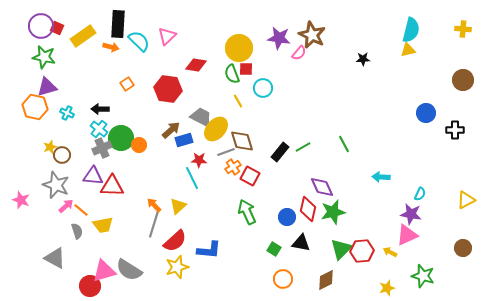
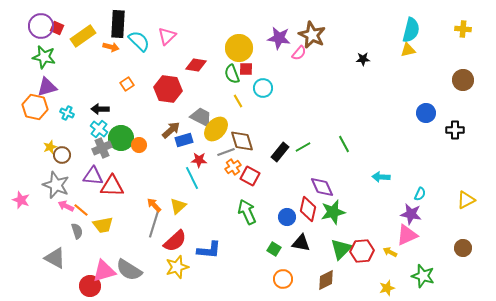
pink arrow at (66, 206): rotated 112 degrees counterclockwise
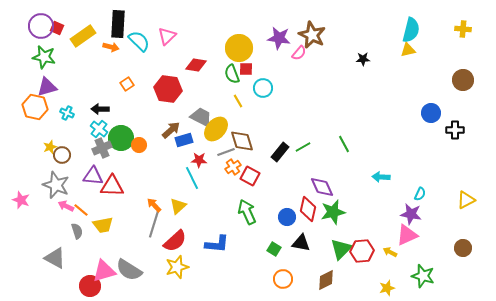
blue circle at (426, 113): moved 5 px right
blue L-shape at (209, 250): moved 8 px right, 6 px up
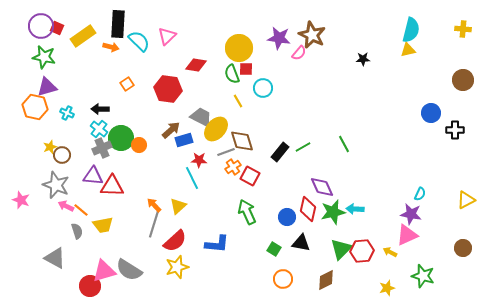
cyan arrow at (381, 177): moved 26 px left, 32 px down
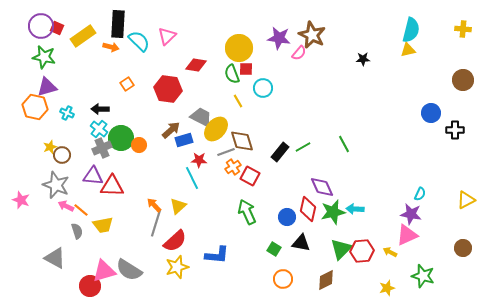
gray line at (154, 224): moved 2 px right, 1 px up
blue L-shape at (217, 244): moved 11 px down
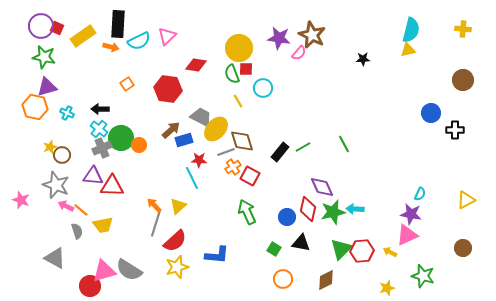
cyan semicircle at (139, 41): rotated 110 degrees clockwise
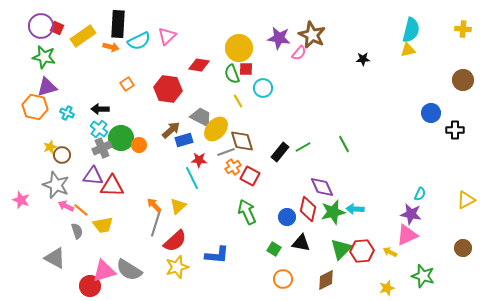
red diamond at (196, 65): moved 3 px right
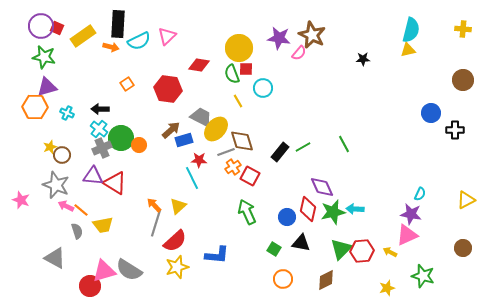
orange hexagon at (35, 107): rotated 10 degrees counterclockwise
red triangle at (112, 186): moved 3 px right, 3 px up; rotated 30 degrees clockwise
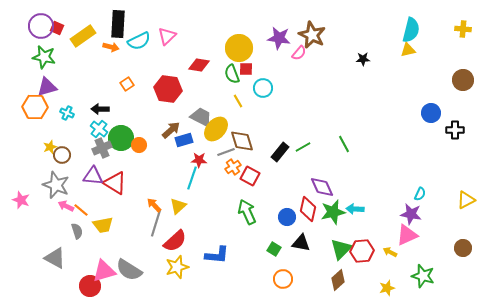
cyan line at (192, 178): rotated 45 degrees clockwise
brown diamond at (326, 280): moved 12 px right; rotated 15 degrees counterclockwise
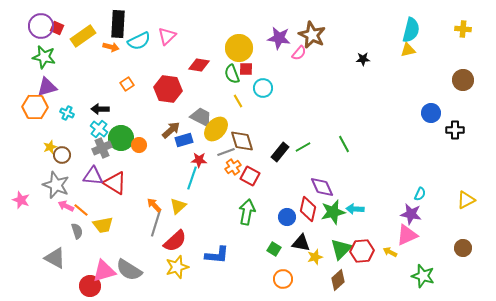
green arrow at (247, 212): rotated 35 degrees clockwise
yellow star at (387, 288): moved 72 px left, 31 px up
